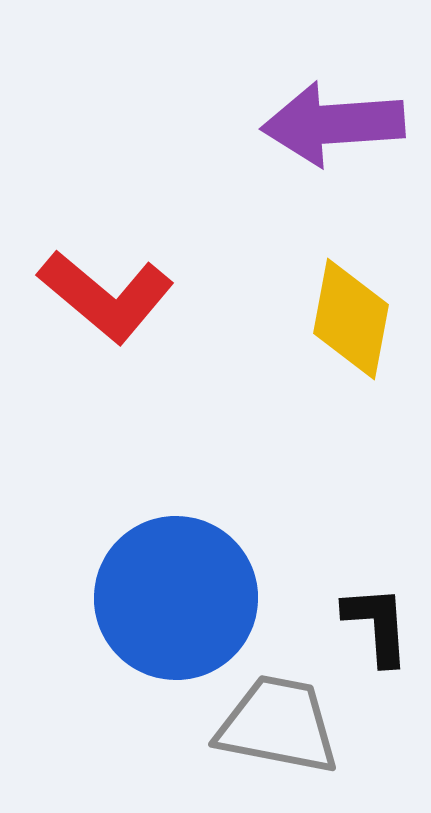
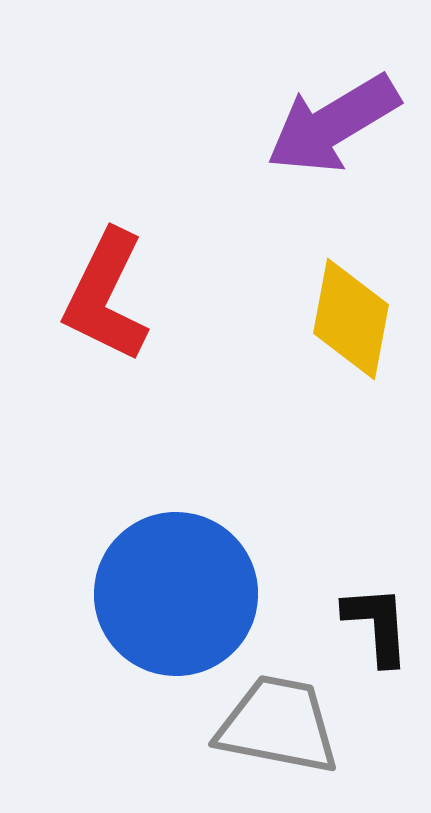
purple arrow: rotated 27 degrees counterclockwise
red L-shape: rotated 76 degrees clockwise
blue circle: moved 4 px up
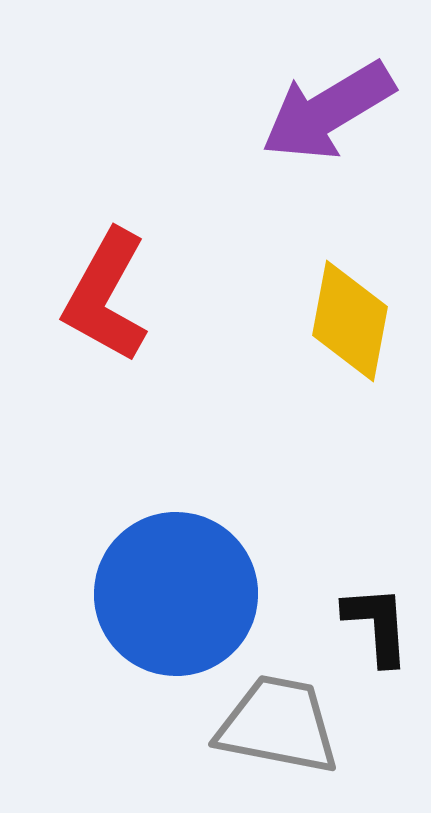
purple arrow: moved 5 px left, 13 px up
red L-shape: rotated 3 degrees clockwise
yellow diamond: moved 1 px left, 2 px down
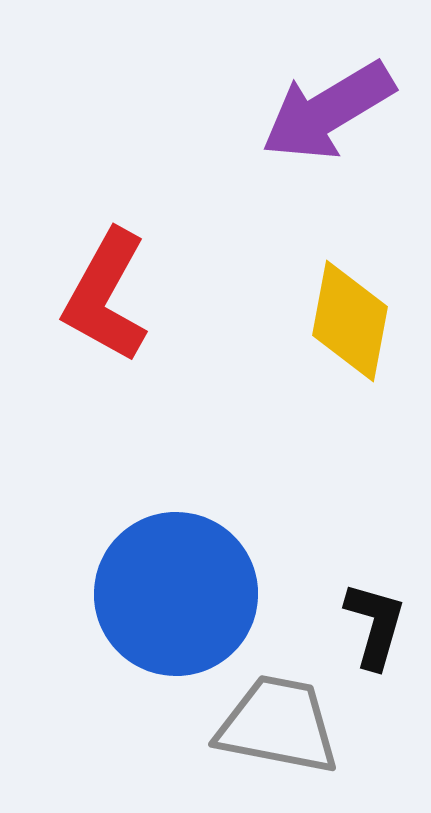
black L-shape: moved 2 px left; rotated 20 degrees clockwise
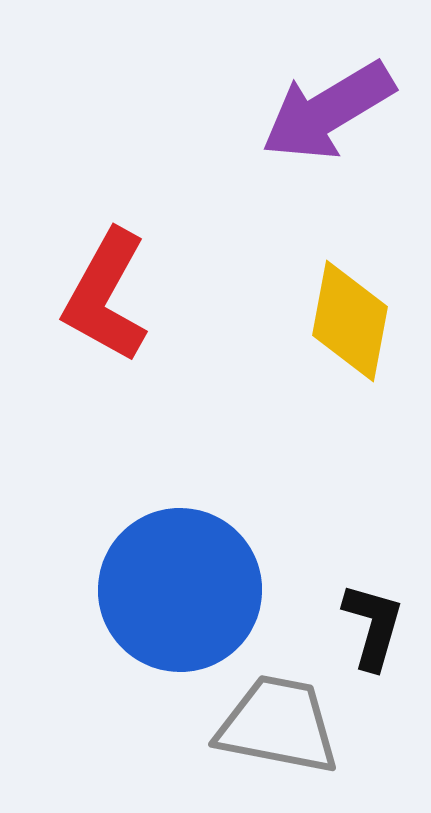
blue circle: moved 4 px right, 4 px up
black L-shape: moved 2 px left, 1 px down
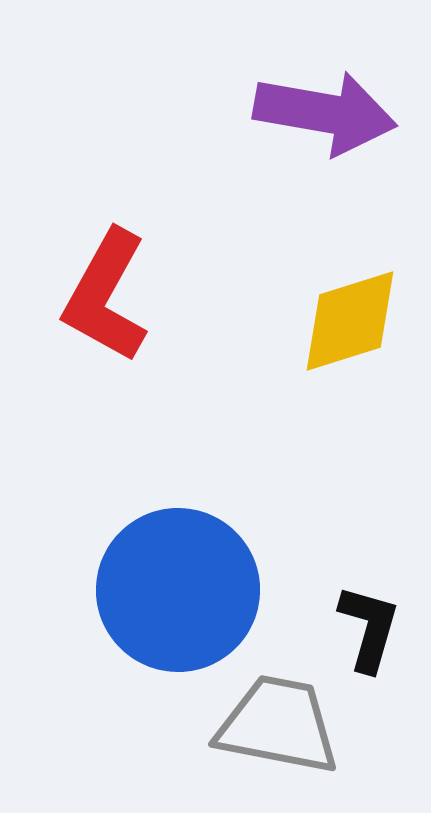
purple arrow: moved 3 px left, 2 px down; rotated 139 degrees counterclockwise
yellow diamond: rotated 62 degrees clockwise
blue circle: moved 2 px left
black L-shape: moved 4 px left, 2 px down
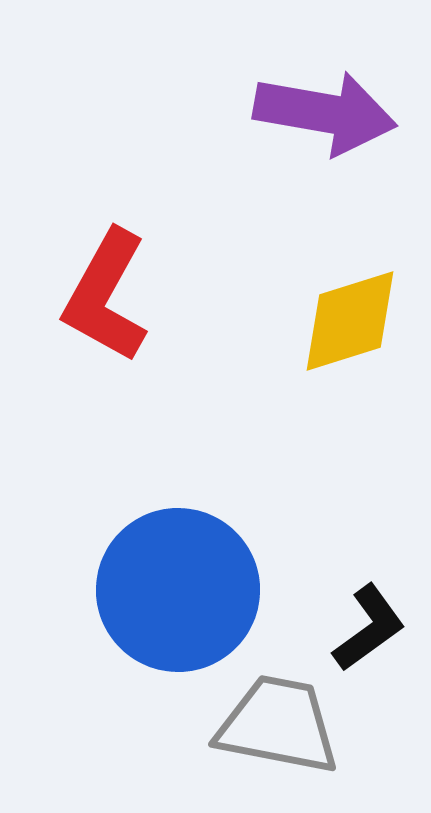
black L-shape: rotated 38 degrees clockwise
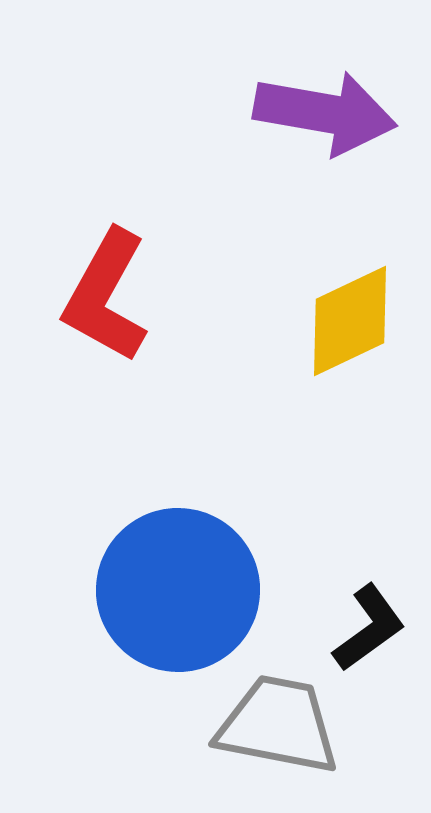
yellow diamond: rotated 8 degrees counterclockwise
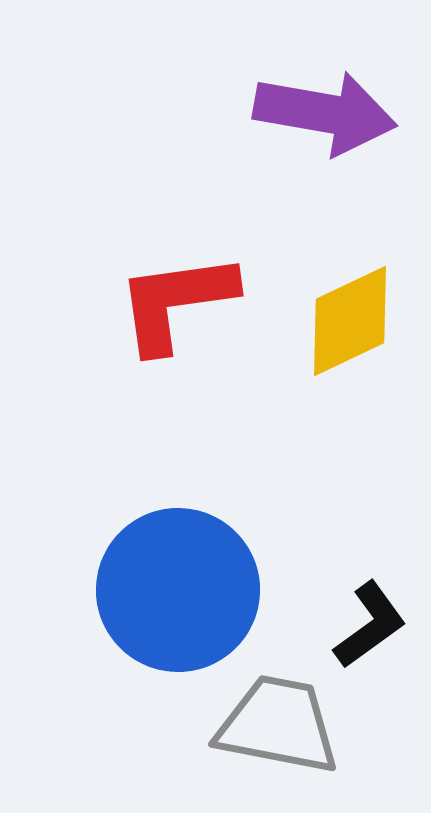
red L-shape: moved 70 px right, 6 px down; rotated 53 degrees clockwise
black L-shape: moved 1 px right, 3 px up
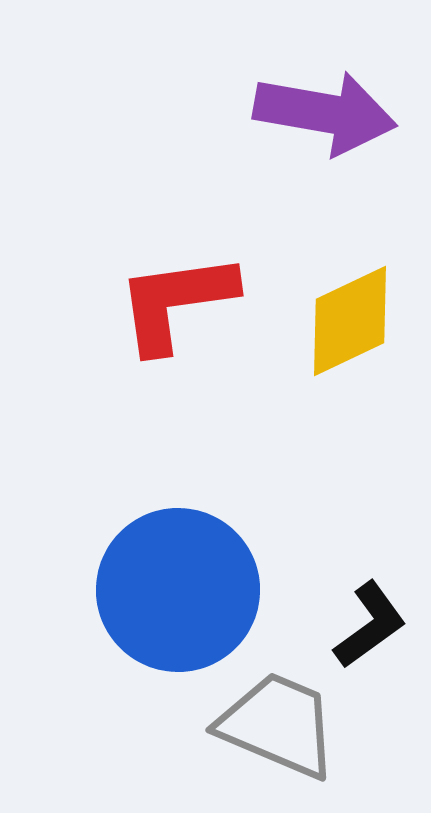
gray trapezoid: rotated 12 degrees clockwise
